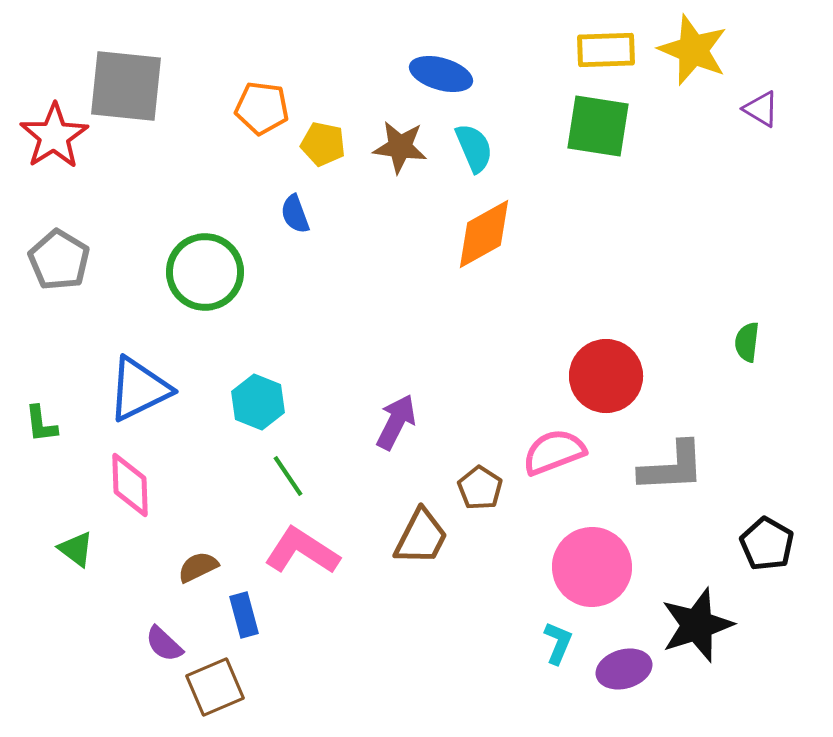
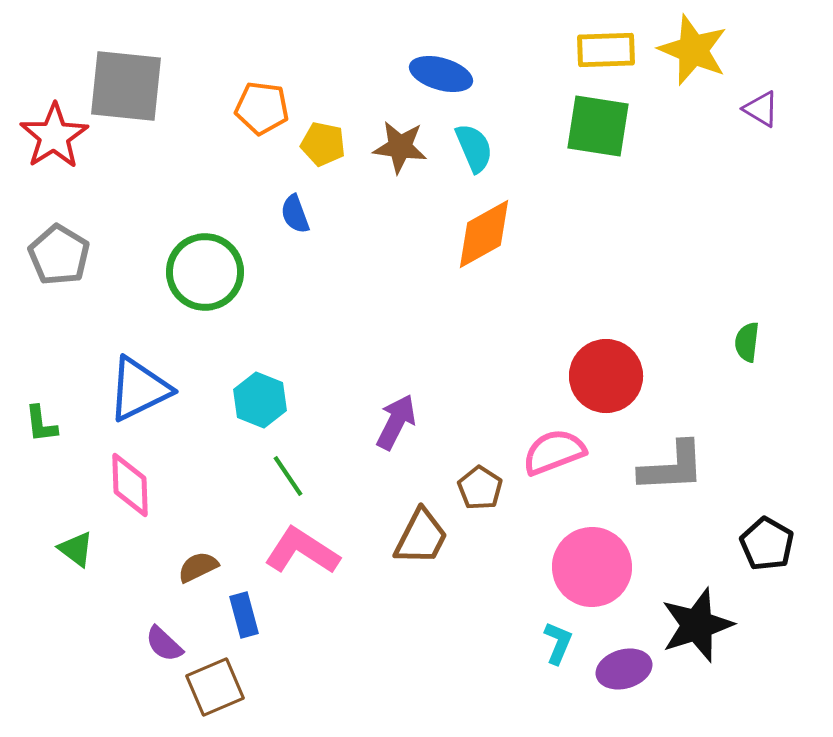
gray pentagon: moved 5 px up
cyan hexagon: moved 2 px right, 2 px up
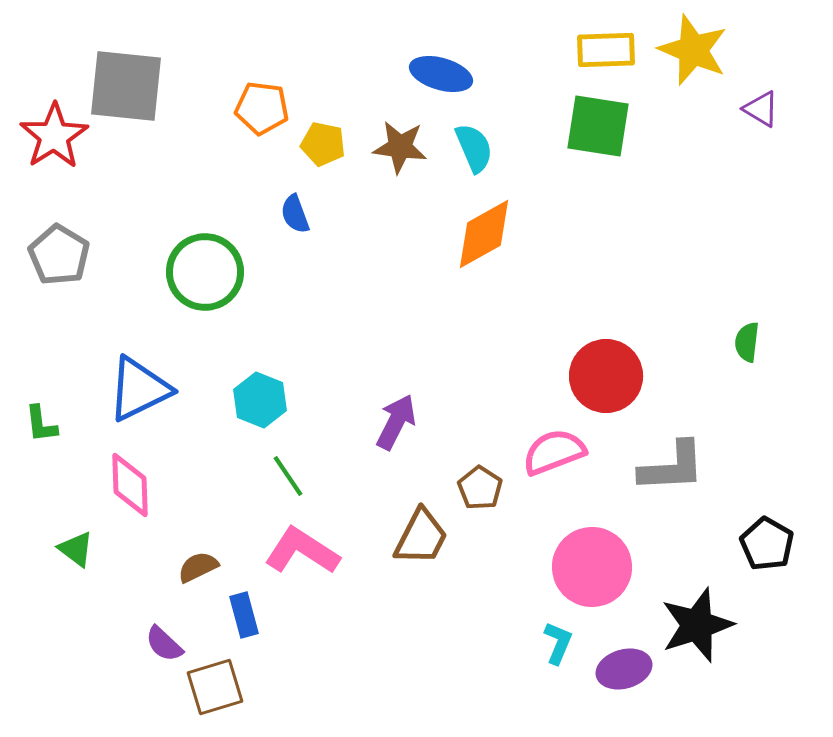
brown square: rotated 6 degrees clockwise
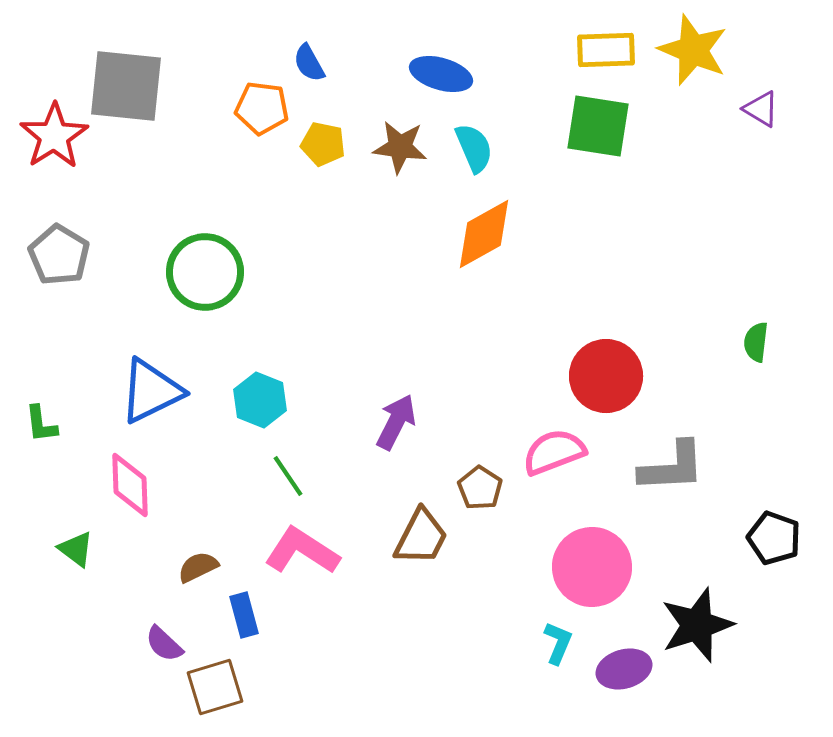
blue semicircle: moved 14 px right, 151 px up; rotated 9 degrees counterclockwise
green semicircle: moved 9 px right
blue triangle: moved 12 px right, 2 px down
black pentagon: moved 7 px right, 6 px up; rotated 10 degrees counterclockwise
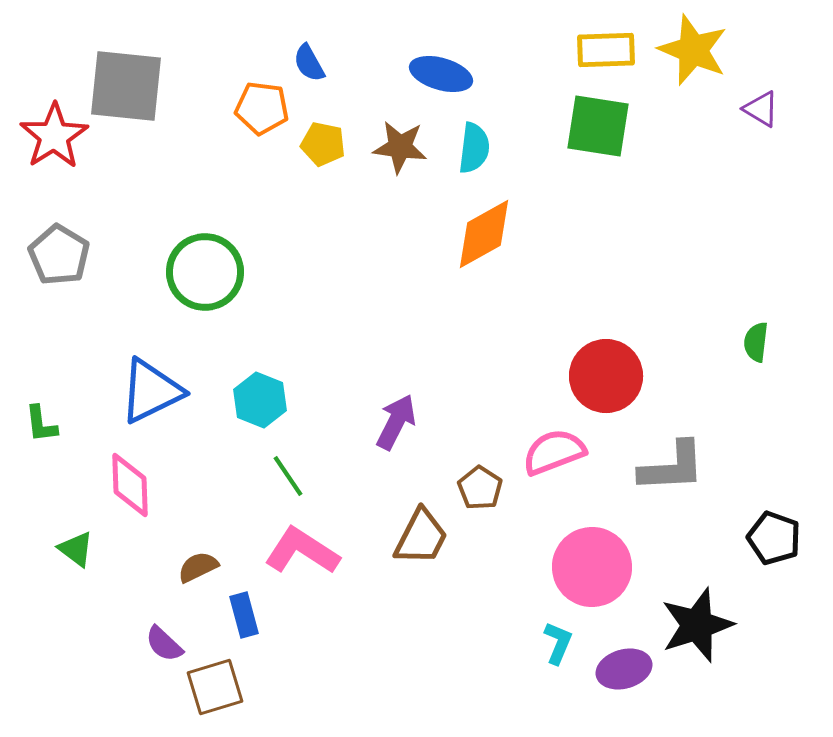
cyan semicircle: rotated 30 degrees clockwise
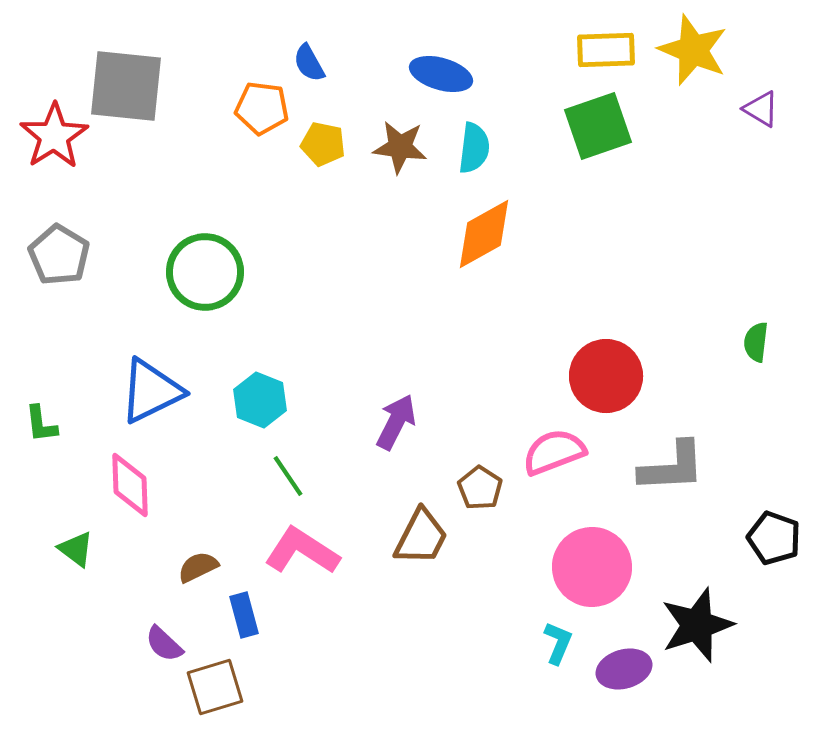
green square: rotated 28 degrees counterclockwise
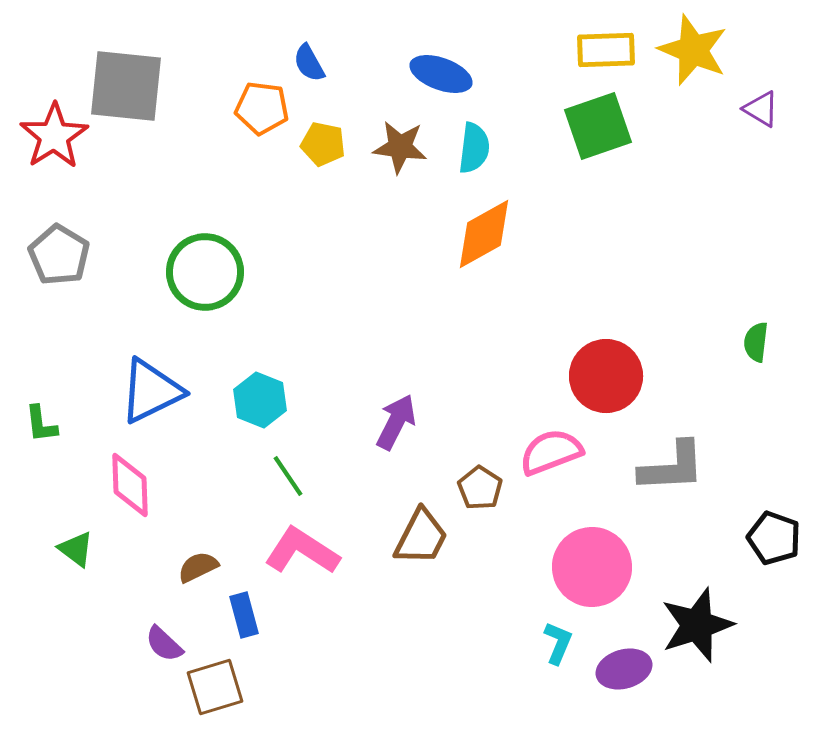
blue ellipse: rotated 4 degrees clockwise
pink semicircle: moved 3 px left
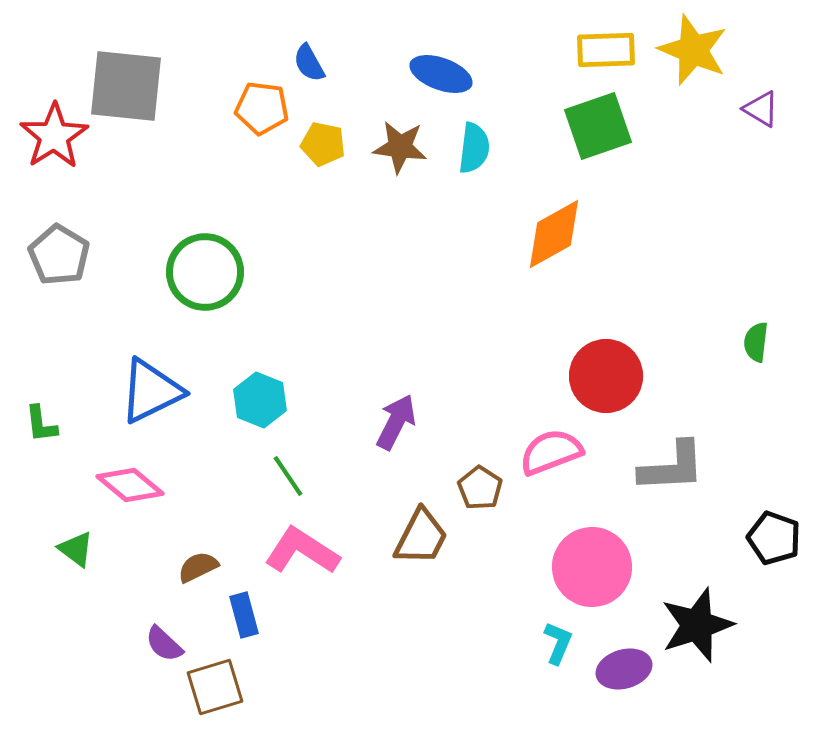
orange diamond: moved 70 px right
pink diamond: rotated 48 degrees counterclockwise
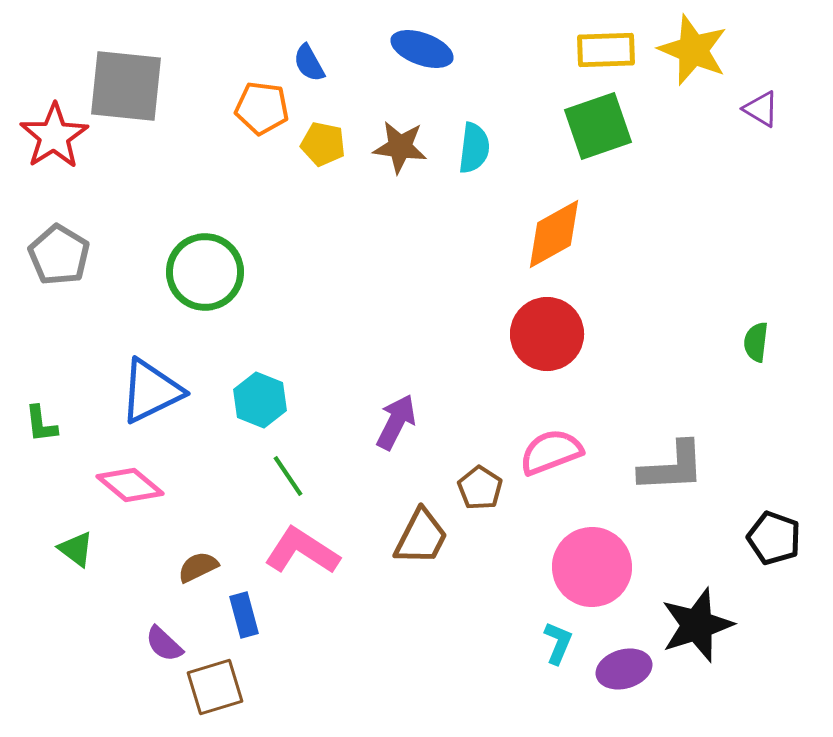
blue ellipse: moved 19 px left, 25 px up
red circle: moved 59 px left, 42 px up
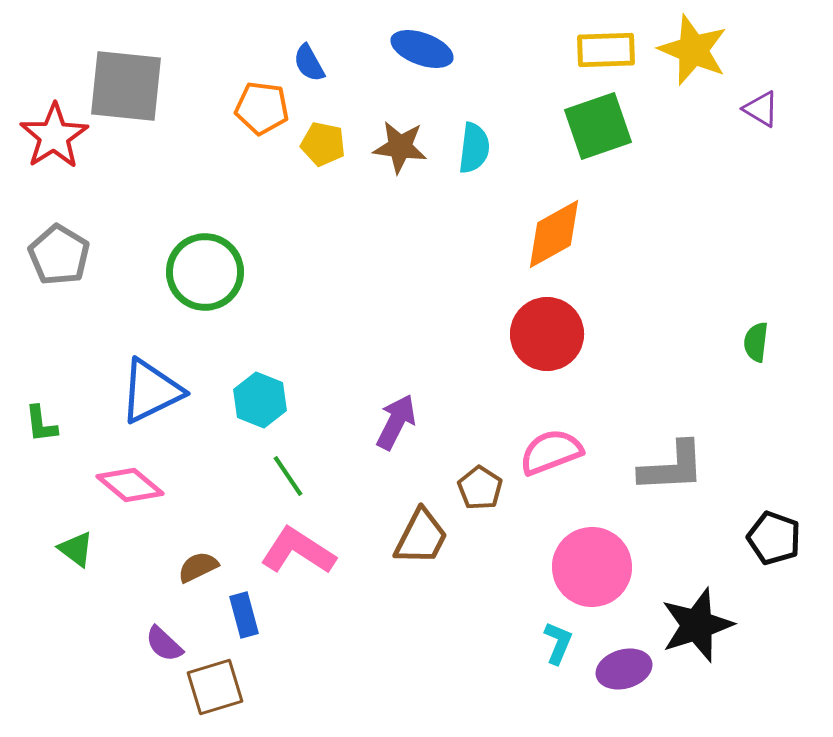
pink L-shape: moved 4 px left
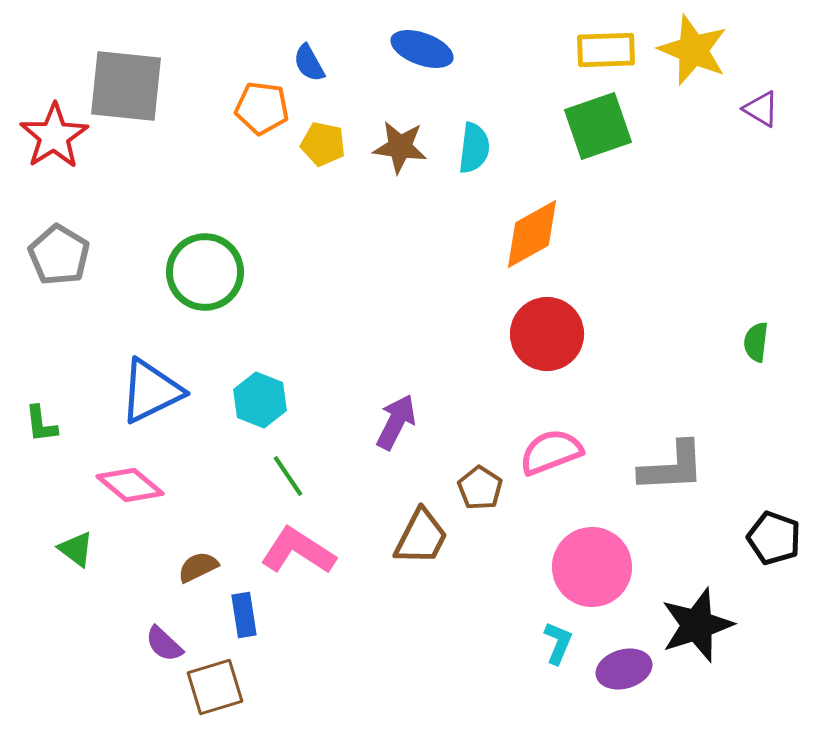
orange diamond: moved 22 px left
blue rectangle: rotated 6 degrees clockwise
